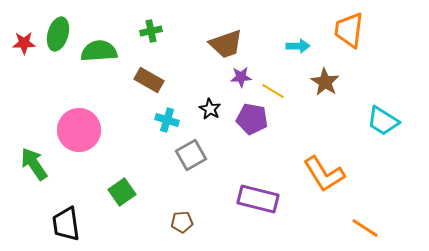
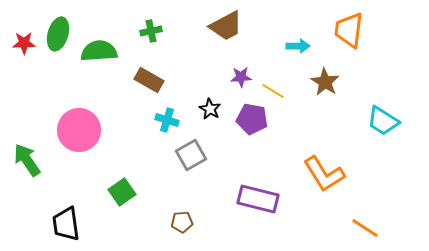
brown trapezoid: moved 18 px up; rotated 9 degrees counterclockwise
green arrow: moved 7 px left, 4 px up
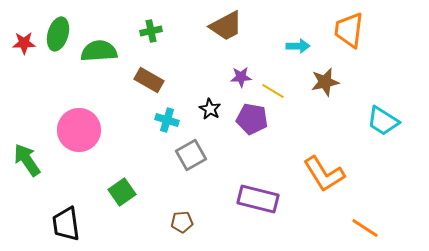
brown star: rotated 28 degrees clockwise
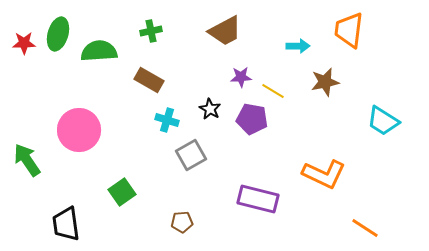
brown trapezoid: moved 1 px left, 5 px down
orange L-shape: rotated 33 degrees counterclockwise
